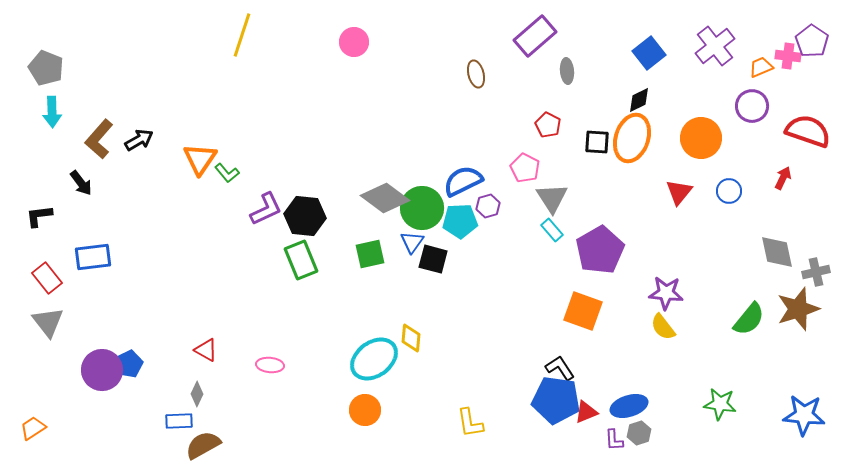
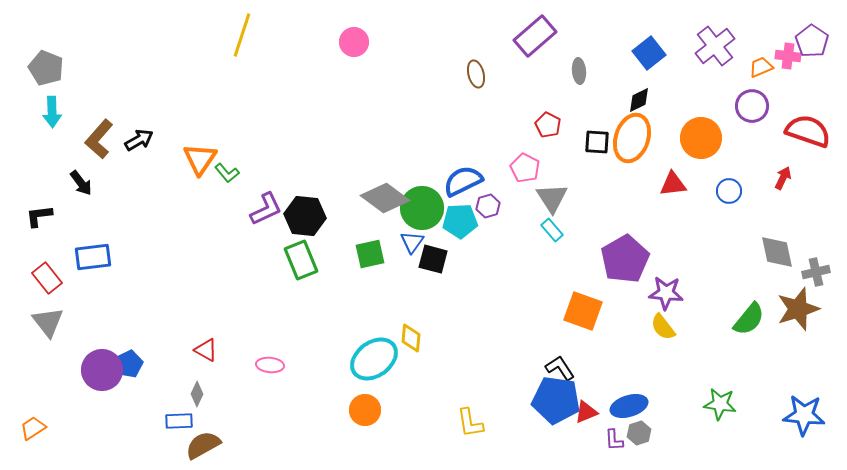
gray ellipse at (567, 71): moved 12 px right
red triangle at (679, 192): moved 6 px left, 8 px up; rotated 44 degrees clockwise
purple pentagon at (600, 250): moved 25 px right, 9 px down
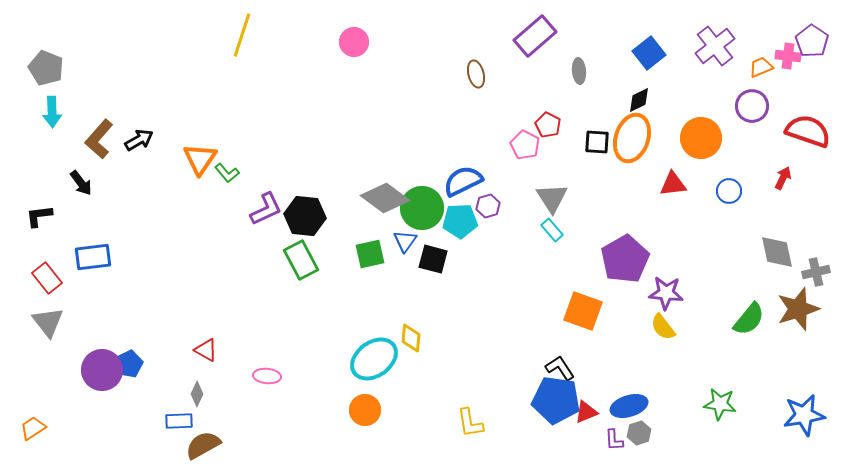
pink pentagon at (525, 168): moved 23 px up
blue triangle at (412, 242): moved 7 px left, 1 px up
green rectangle at (301, 260): rotated 6 degrees counterclockwise
pink ellipse at (270, 365): moved 3 px left, 11 px down
blue star at (804, 415): rotated 15 degrees counterclockwise
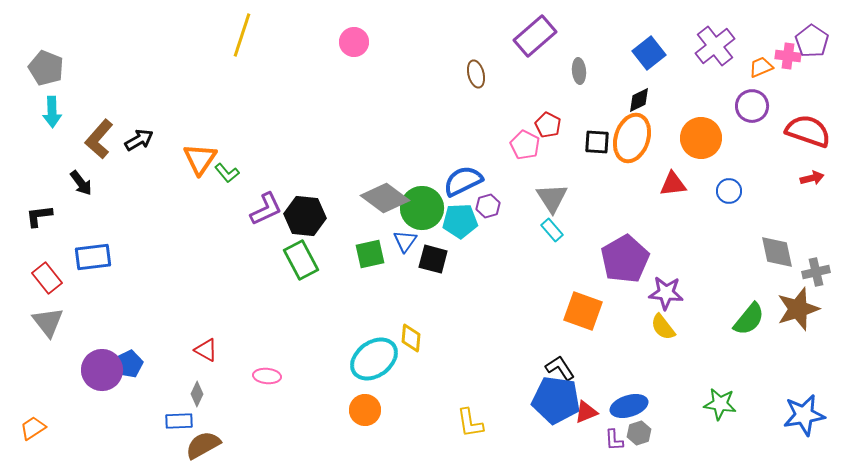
red arrow at (783, 178): moved 29 px right; rotated 50 degrees clockwise
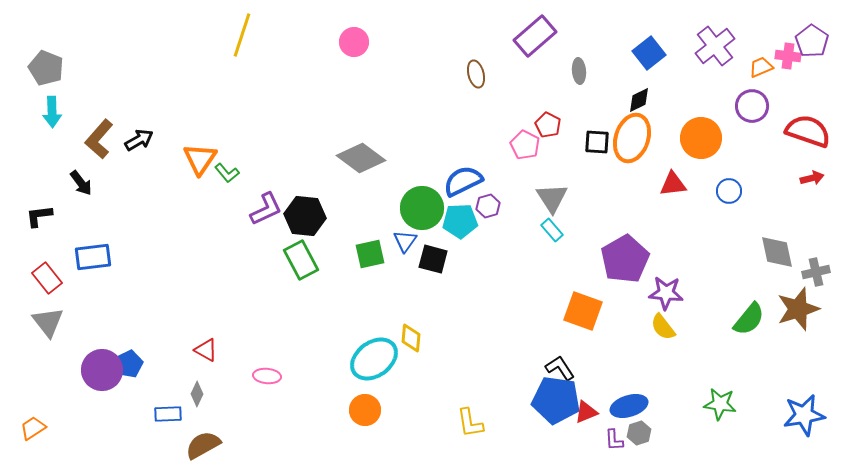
gray diamond at (385, 198): moved 24 px left, 40 px up
blue rectangle at (179, 421): moved 11 px left, 7 px up
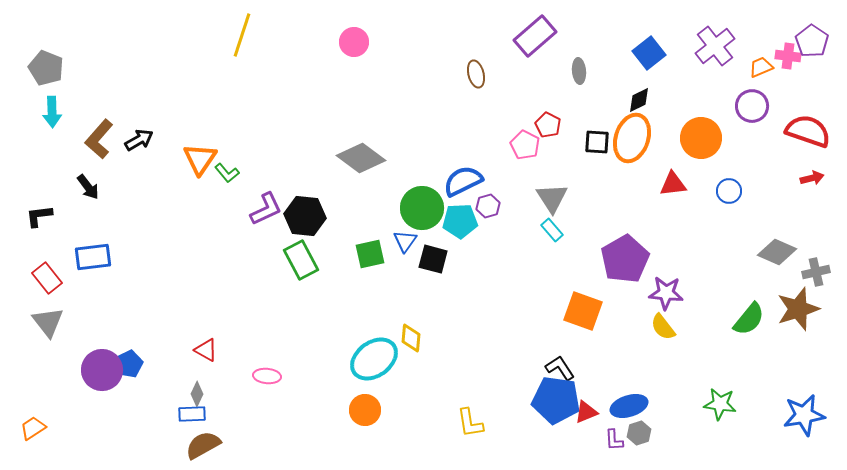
black arrow at (81, 183): moved 7 px right, 4 px down
gray diamond at (777, 252): rotated 54 degrees counterclockwise
blue rectangle at (168, 414): moved 24 px right
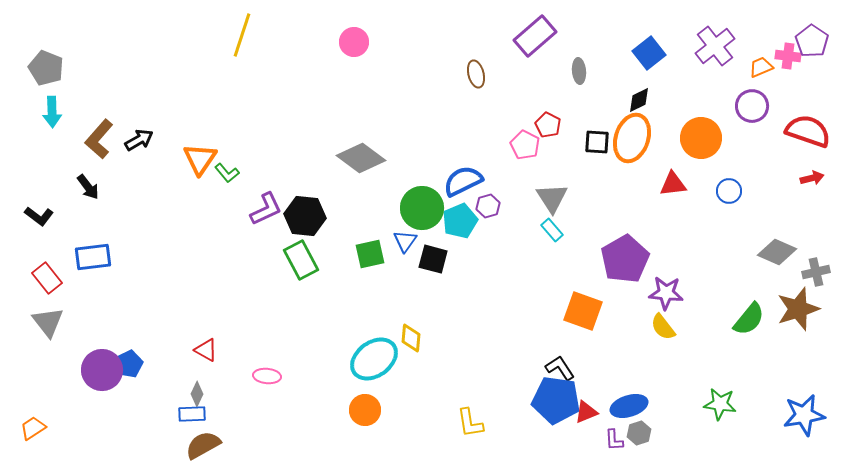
black L-shape at (39, 216): rotated 136 degrees counterclockwise
cyan pentagon at (460, 221): rotated 20 degrees counterclockwise
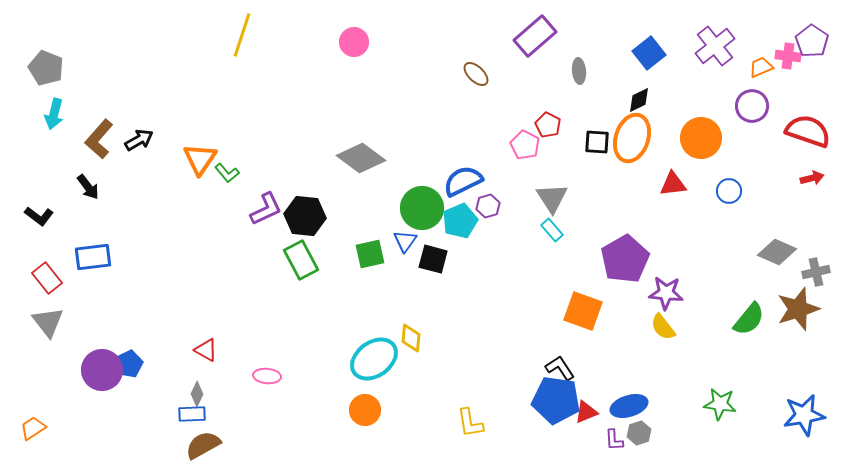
brown ellipse at (476, 74): rotated 32 degrees counterclockwise
cyan arrow at (52, 112): moved 2 px right, 2 px down; rotated 16 degrees clockwise
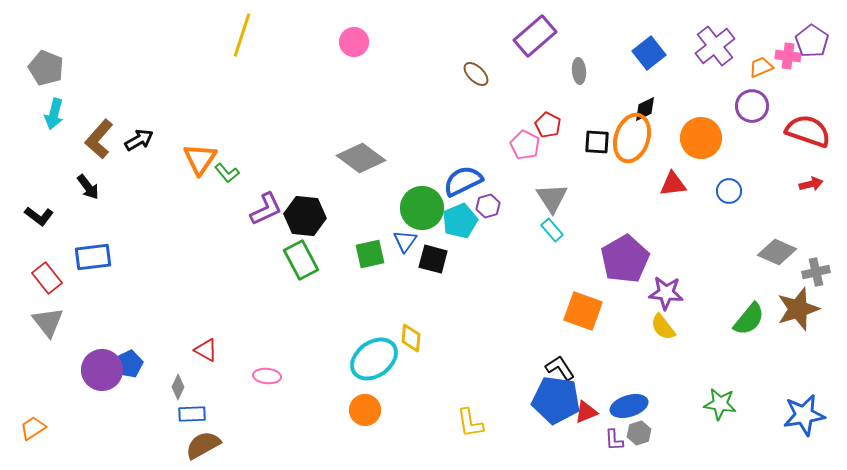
black diamond at (639, 100): moved 6 px right, 9 px down
red arrow at (812, 178): moved 1 px left, 6 px down
gray diamond at (197, 394): moved 19 px left, 7 px up
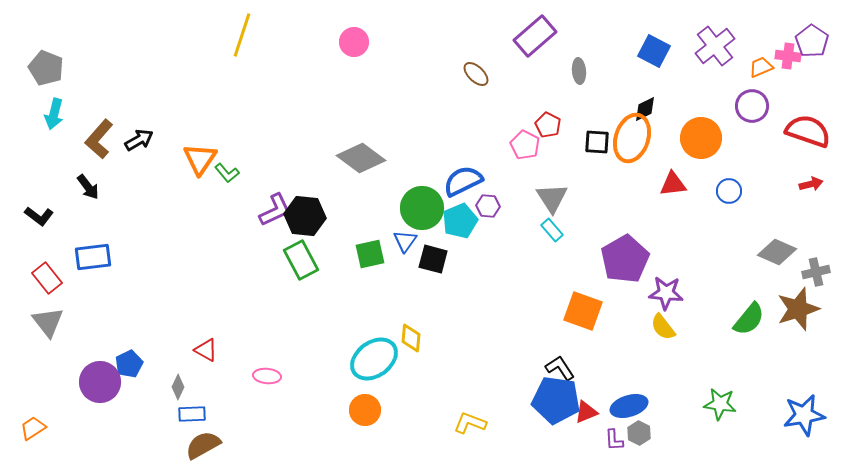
blue square at (649, 53): moved 5 px right, 2 px up; rotated 24 degrees counterclockwise
purple hexagon at (488, 206): rotated 20 degrees clockwise
purple L-shape at (266, 209): moved 9 px right, 1 px down
purple circle at (102, 370): moved 2 px left, 12 px down
yellow L-shape at (470, 423): rotated 120 degrees clockwise
gray hexagon at (639, 433): rotated 15 degrees counterclockwise
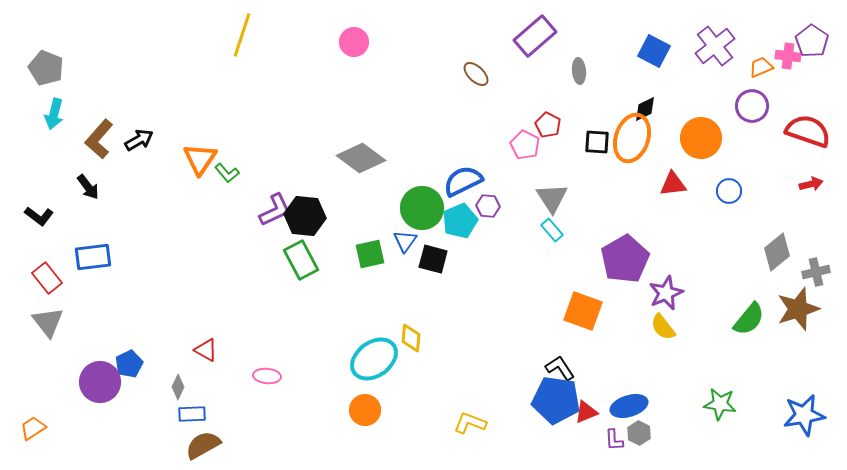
gray diamond at (777, 252): rotated 63 degrees counterclockwise
purple star at (666, 293): rotated 28 degrees counterclockwise
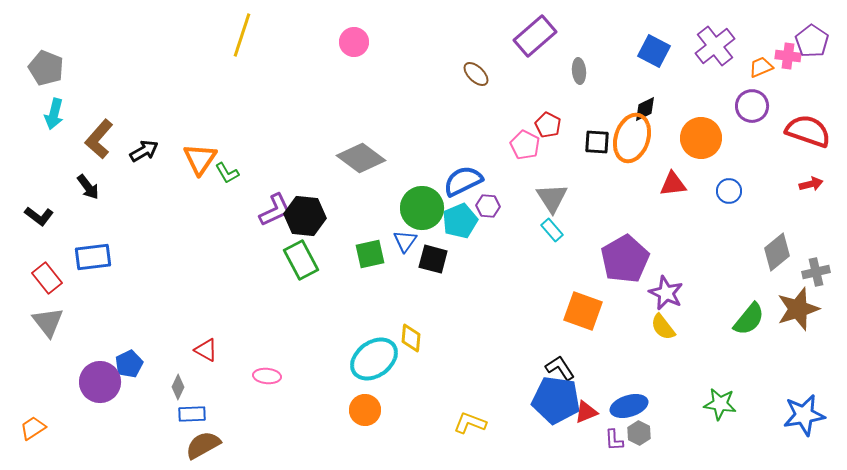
black arrow at (139, 140): moved 5 px right, 11 px down
green L-shape at (227, 173): rotated 10 degrees clockwise
purple star at (666, 293): rotated 24 degrees counterclockwise
